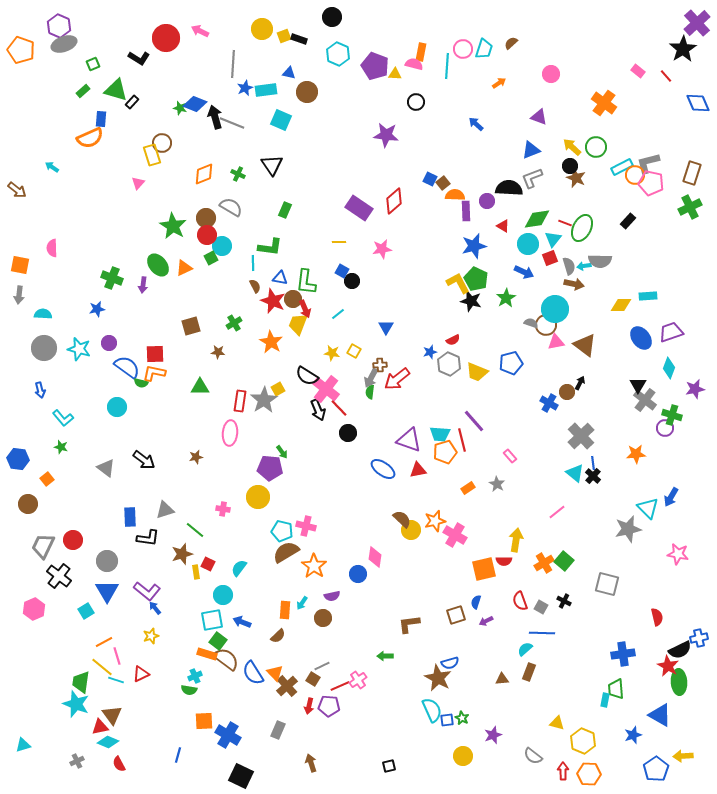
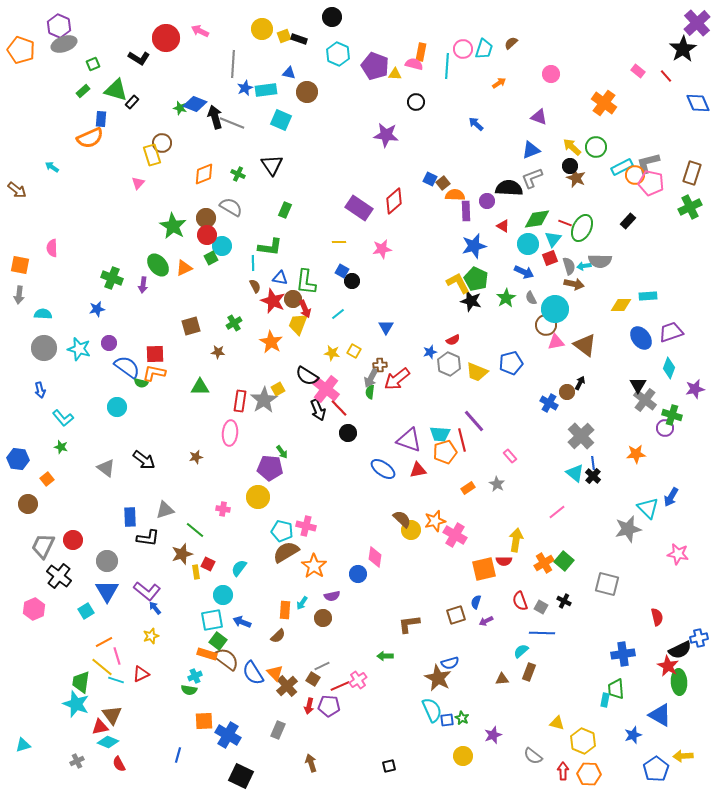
gray semicircle at (531, 323): moved 25 px up; rotated 136 degrees counterclockwise
cyan semicircle at (525, 649): moved 4 px left, 2 px down
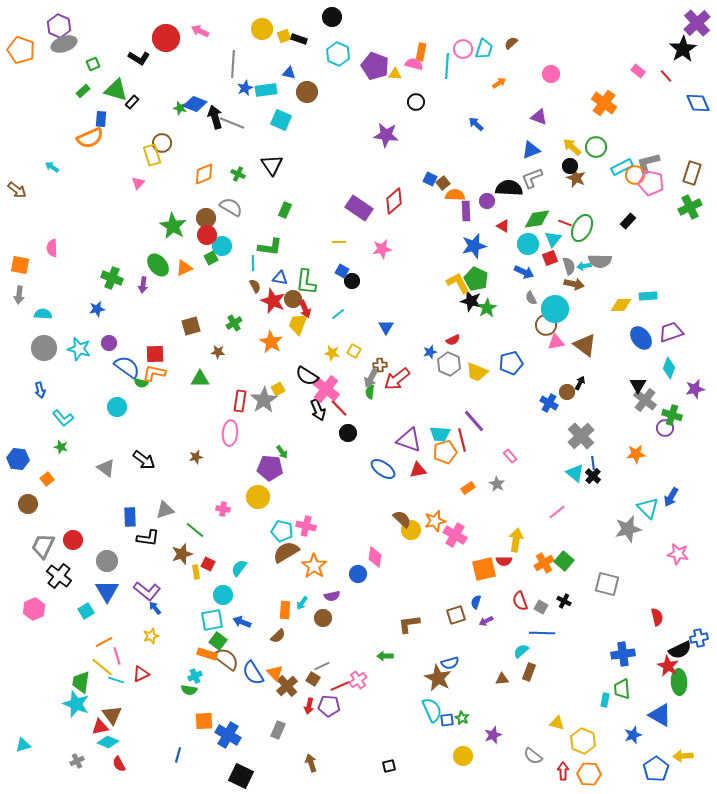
green star at (506, 298): moved 19 px left, 10 px down
green triangle at (200, 387): moved 8 px up
green trapezoid at (616, 689): moved 6 px right
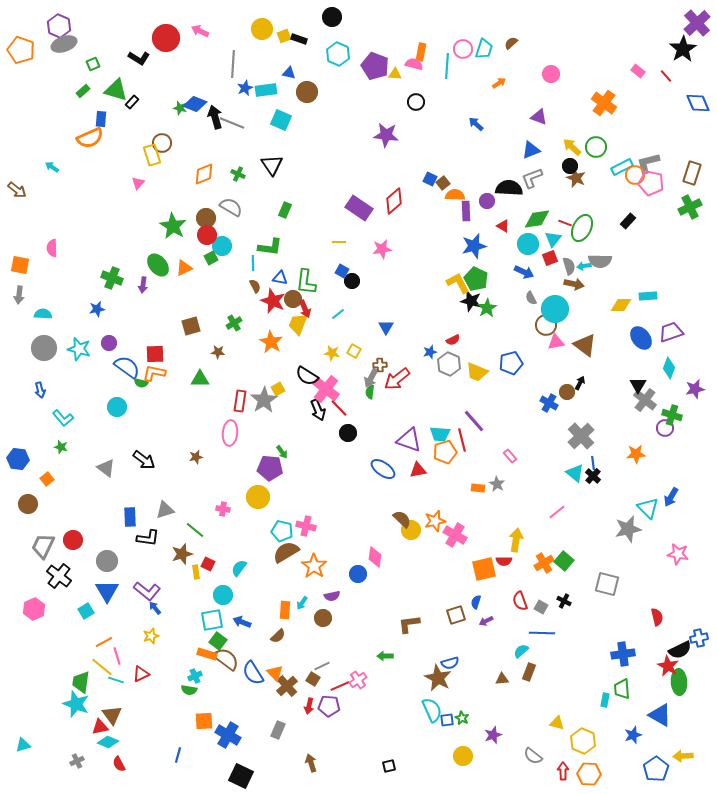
orange rectangle at (468, 488): moved 10 px right; rotated 40 degrees clockwise
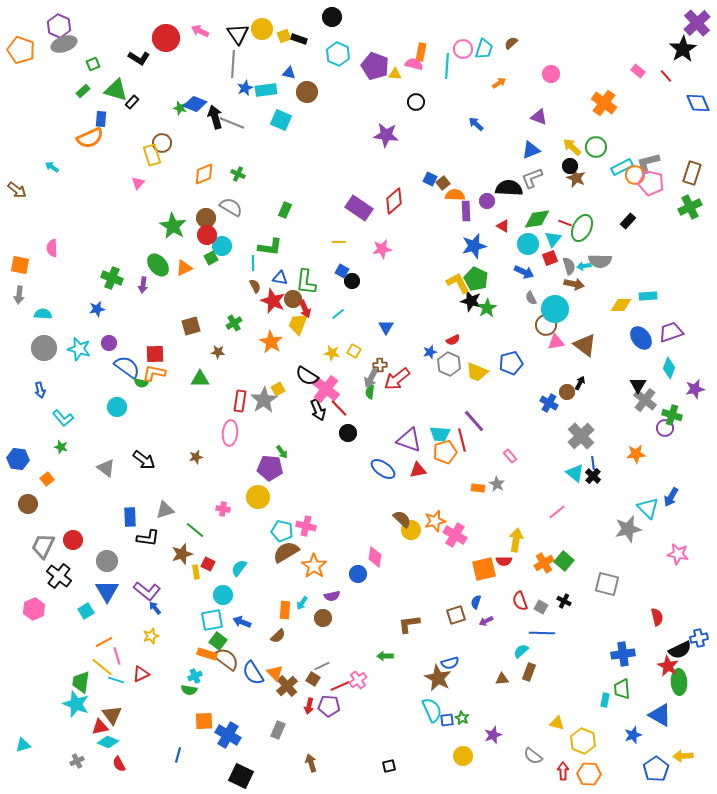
black triangle at (272, 165): moved 34 px left, 131 px up
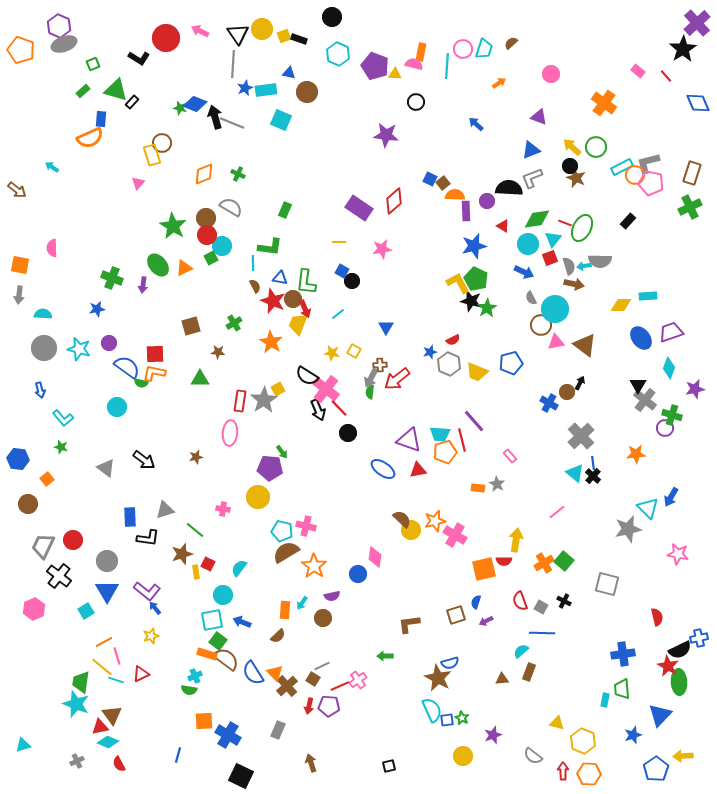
brown circle at (546, 325): moved 5 px left
blue triangle at (660, 715): rotated 45 degrees clockwise
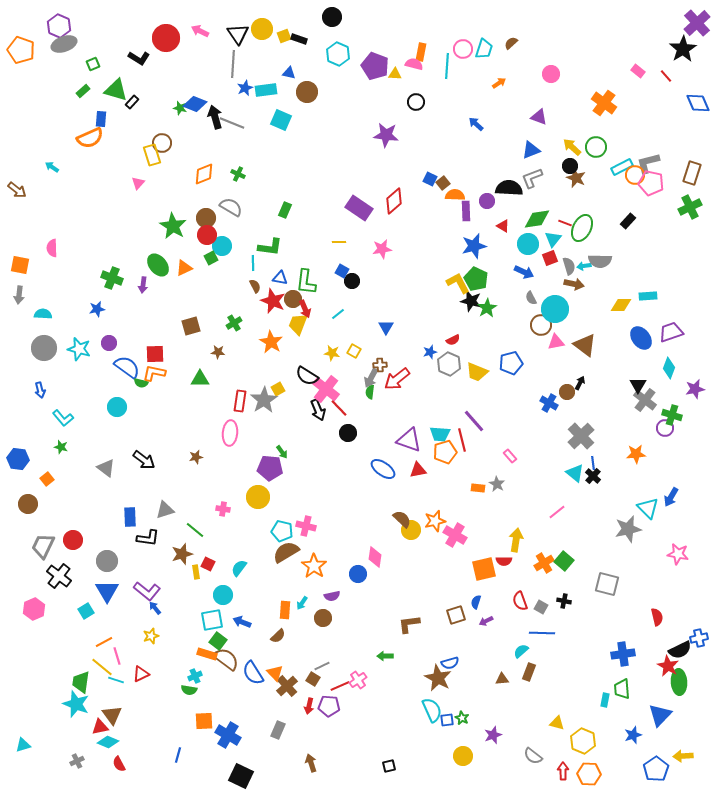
black cross at (564, 601): rotated 16 degrees counterclockwise
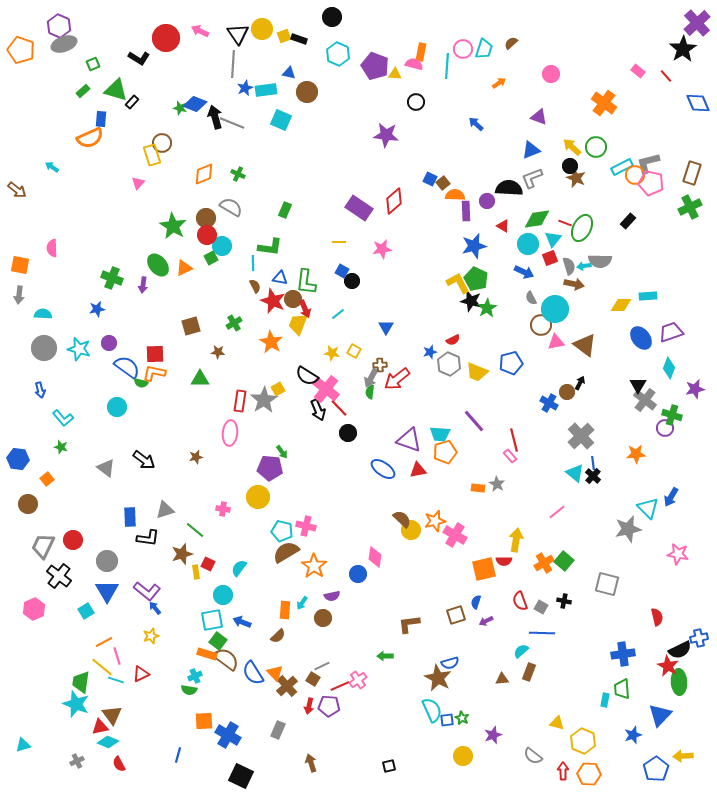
red line at (462, 440): moved 52 px right
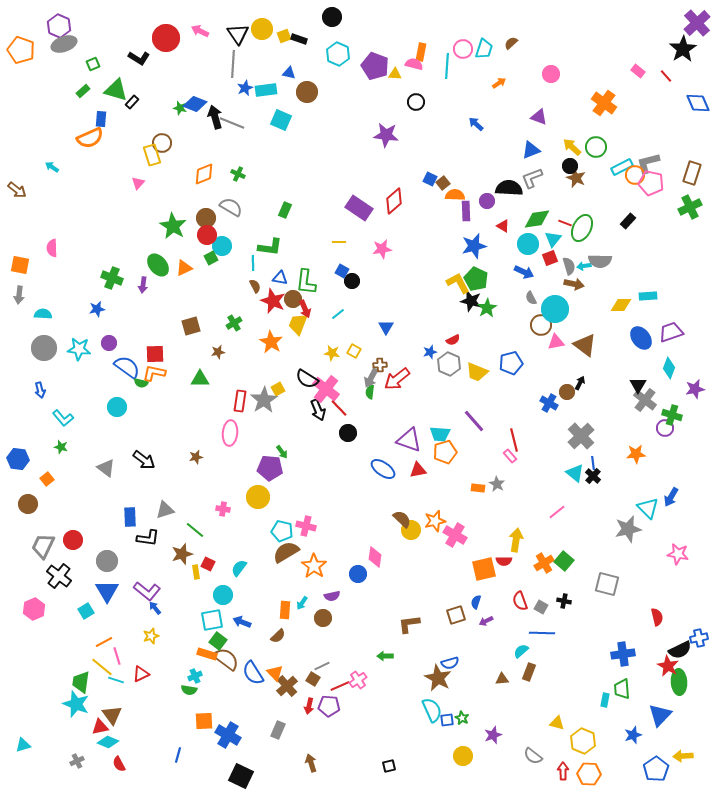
cyan star at (79, 349): rotated 10 degrees counterclockwise
brown star at (218, 352): rotated 16 degrees counterclockwise
black semicircle at (307, 376): moved 3 px down
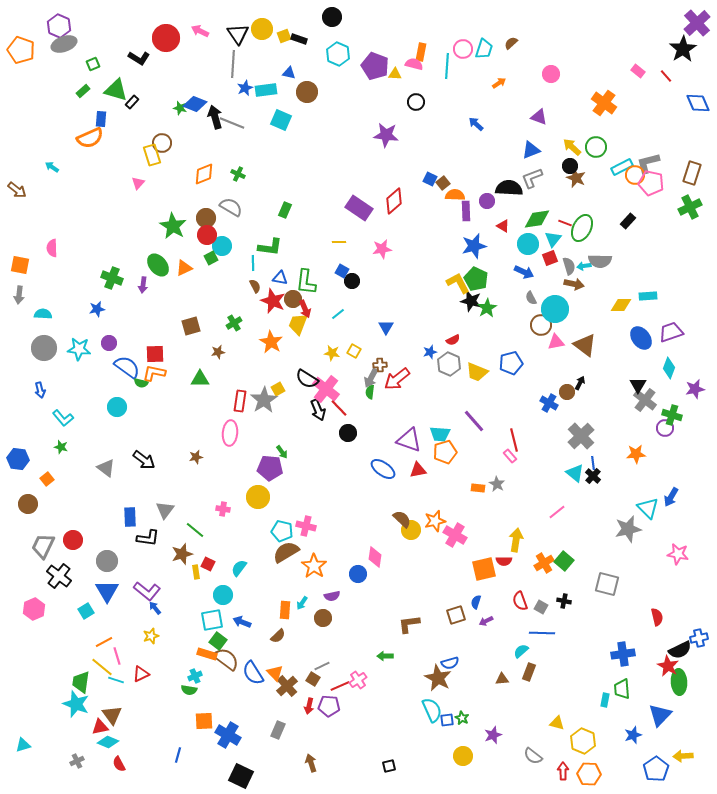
gray triangle at (165, 510): rotated 36 degrees counterclockwise
